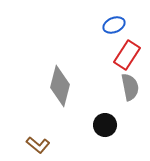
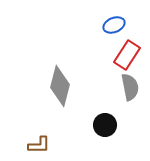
brown L-shape: moved 1 px right; rotated 40 degrees counterclockwise
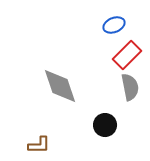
red rectangle: rotated 12 degrees clockwise
gray diamond: rotated 33 degrees counterclockwise
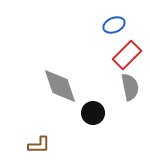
black circle: moved 12 px left, 12 px up
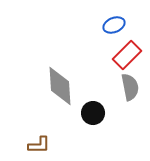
gray diamond: rotated 15 degrees clockwise
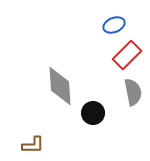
gray semicircle: moved 3 px right, 5 px down
brown L-shape: moved 6 px left
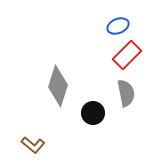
blue ellipse: moved 4 px right, 1 px down
gray diamond: moved 2 px left; rotated 21 degrees clockwise
gray semicircle: moved 7 px left, 1 px down
brown L-shape: rotated 40 degrees clockwise
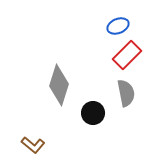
gray diamond: moved 1 px right, 1 px up
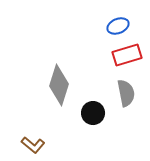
red rectangle: rotated 28 degrees clockwise
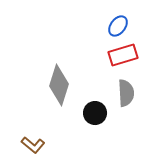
blue ellipse: rotated 30 degrees counterclockwise
red rectangle: moved 4 px left
gray semicircle: rotated 8 degrees clockwise
black circle: moved 2 px right
